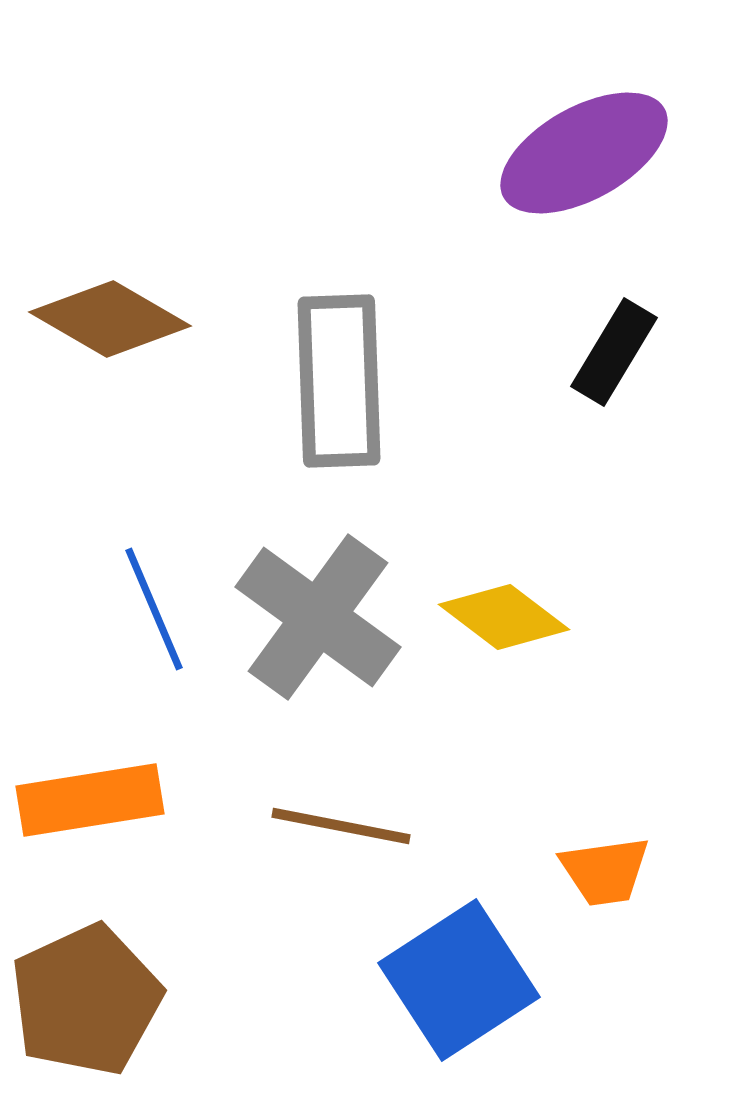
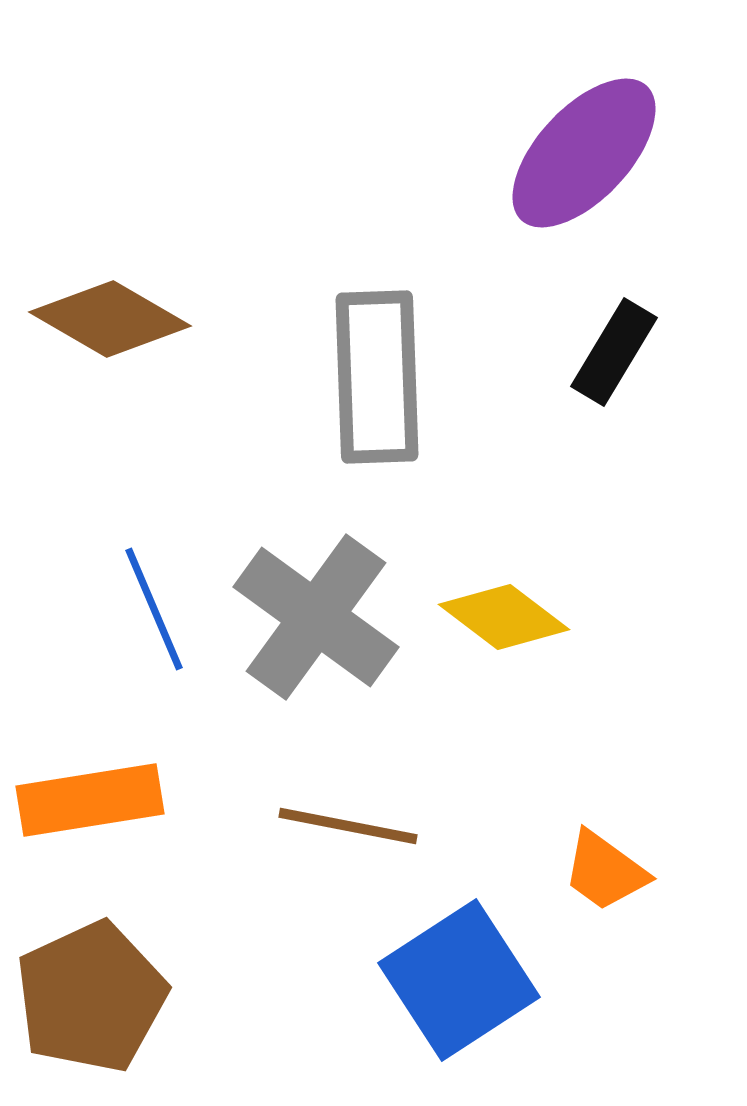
purple ellipse: rotated 18 degrees counterclockwise
gray rectangle: moved 38 px right, 4 px up
gray cross: moved 2 px left
brown line: moved 7 px right
orange trapezoid: rotated 44 degrees clockwise
brown pentagon: moved 5 px right, 3 px up
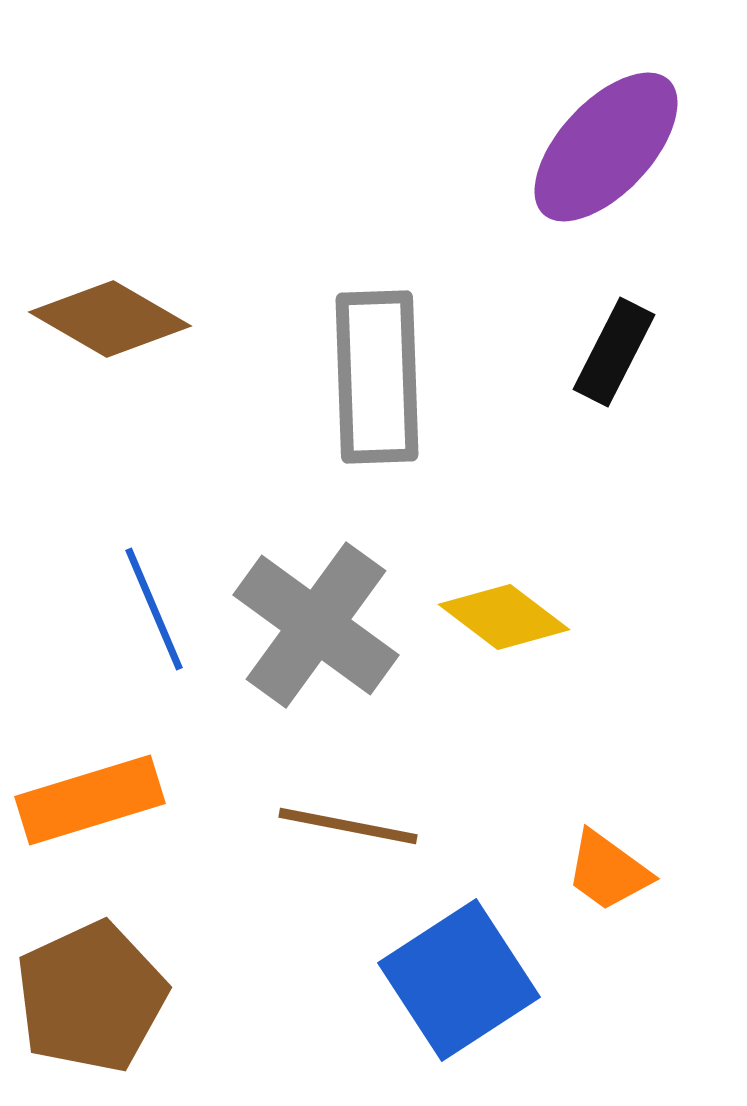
purple ellipse: moved 22 px right, 6 px up
black rectangle: rotated 4 degrees counterclockwise
gray cross: moved 8 px down
orange rectangle: rotated 8 degrees counterclockwise
orange trapezoid: moved 3 px right
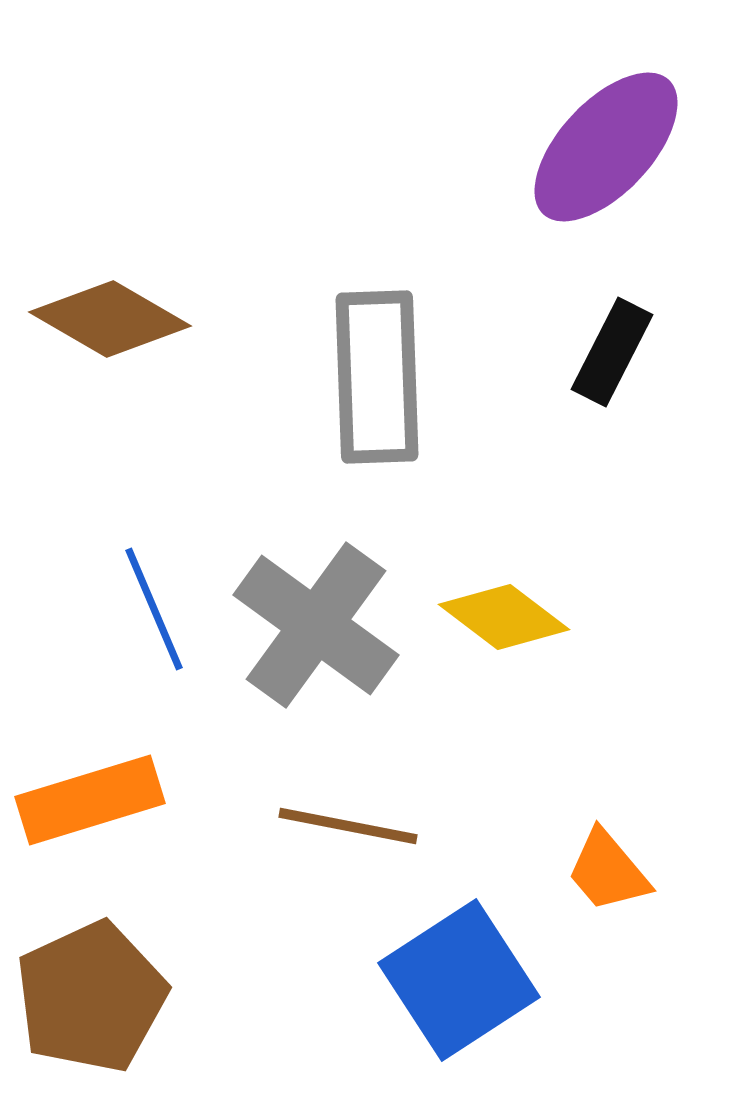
black rectangle: moved 2 px left
orange trapezoid: rotated 14 degrees clockwise
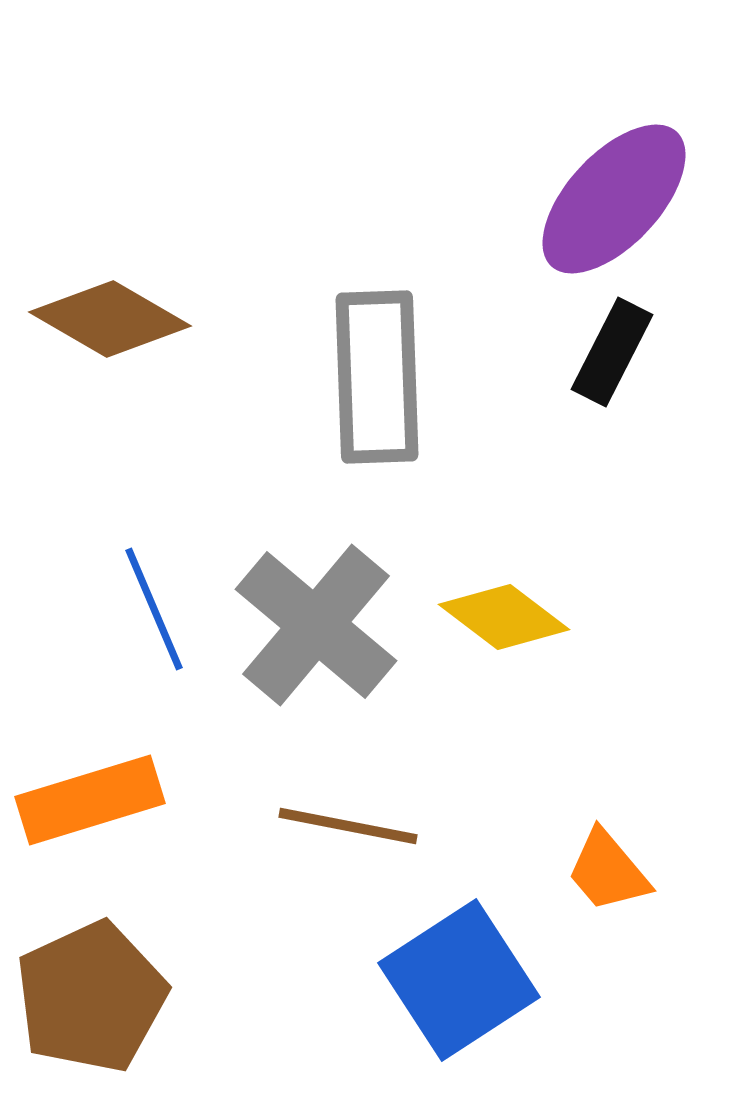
purple ellipse: moved 8 px right, 52 px down
gray cross: rotated 4 degrees clockwise
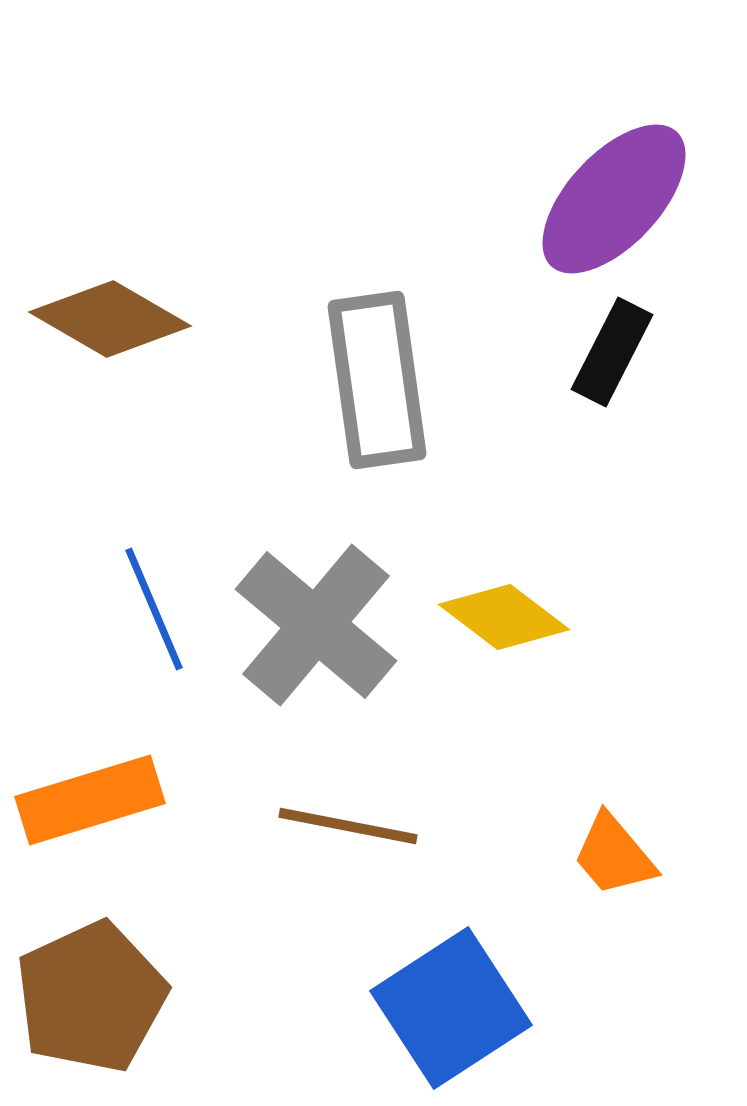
gray rectangle: moved 3 px down; rotated 6 degrees counterclockwise
orange trapezoid: moved 6 px right, 16 px up
blue square: moved 8 px left, 28 px down
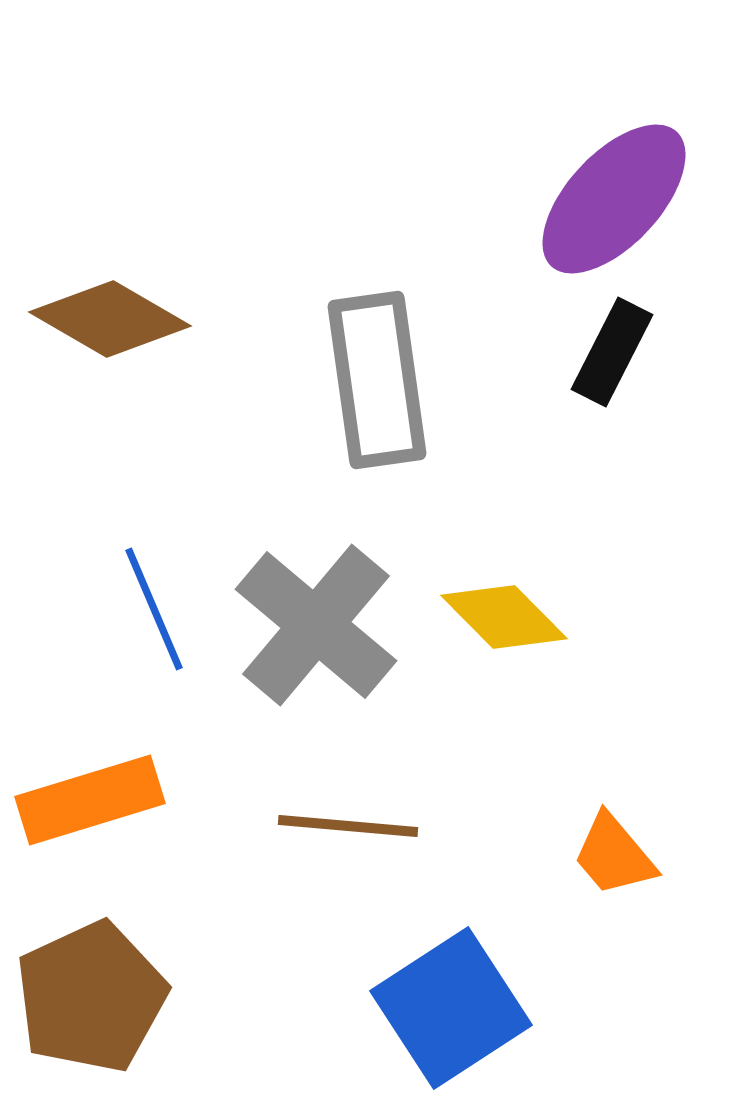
yellow diamond: rotated 8 degrees clockwise
brown line: rotated 6 degrees counterclockwise
